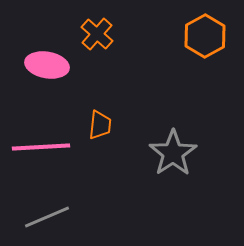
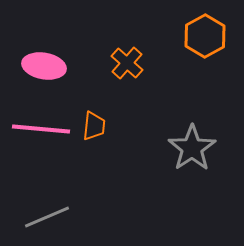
orange cross: moved 30 px right, 29 px down
pink ellipse: moved 3 px left, 1 px down
orange trapezoid: moved 6 px left, 1 px down
pink line: moved 18 px up; rotated 8 degrees clockwise
gray star: moved 19 px right, 5 px up
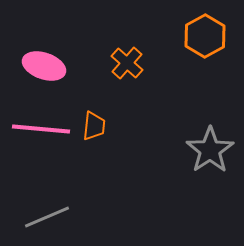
pink ellipse: rotated 9 degrees clockwise
gray star: moved 18 px right, 2 px down
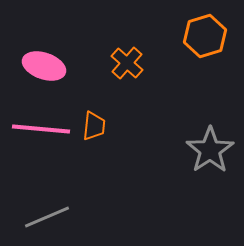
orange hexagon: rotated 12 degrees clockwise
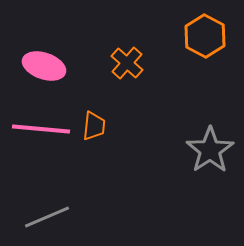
orange hexagon: rotated 15 degrees counterclockwise
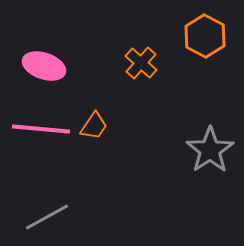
orange cross: moved 14 px right
orange trapezoid: rotated 28 degrees clockwise
gray line: rotated 6 degrees counterclockwise
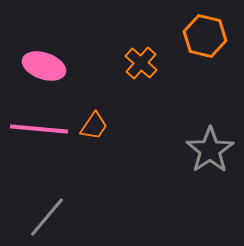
orange hexagon: rotated 15 degrees counterclockwise
pink line: moved 2 px left
gray line: rotated 21 degrees counterclockwise
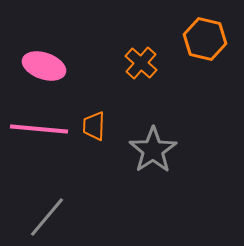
orange hexagon: moved 3 px down
orange trapezoid: rotated 148 degrees clockwise
gray star: moved 57 px left
